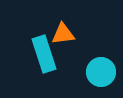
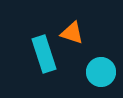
orange triangle: moved 9 px right, 1 px up; rotated 25 degrees clockwise
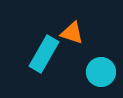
cyan rectangle: rotated 48 degrees clockwise
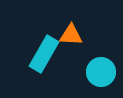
orange triangle: moved 1 px left, 2 px down; rotated 15 degrees counterclockwise
